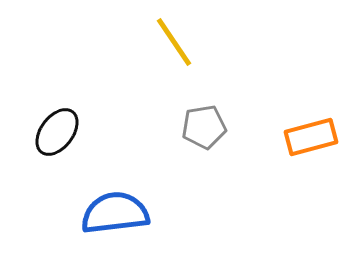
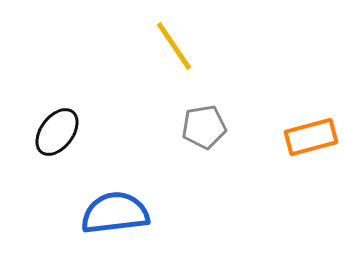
yellow line: moved 4 px down
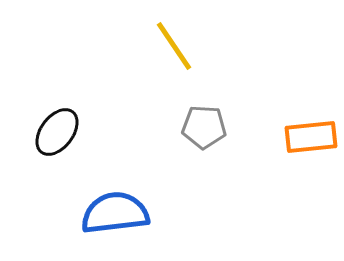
gray pentagon: rotated 12 degrees clockwise
orange rectangle: rotated 9 degrees clockwise
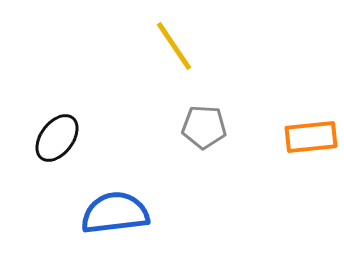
black ellipse: moved 6 px down
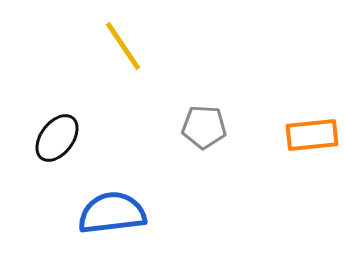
yellow line: moved 51 px left
orange rectangle: moved 1 px right, 2 px up
blue semicircle: moved 3 px left
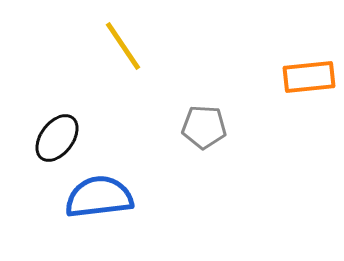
orange rectangle: moved 3 px left, 58 px up
blue semicircle: moved 13 px left, 16 px up
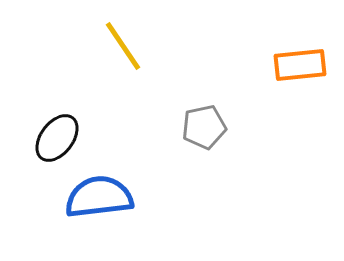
orange rectangle: moved 9 px left, 12 px up
gray pentagon: rotated 15 degrees counterclockwise
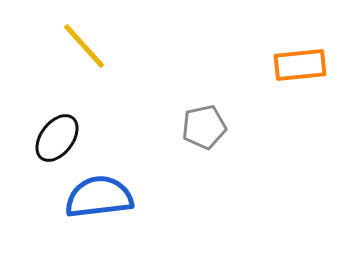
yellow line: moved 39 px left; rotated 8 degrees counterclockwise
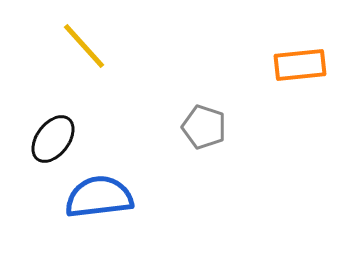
gray pentagon: rotated 30 degrees clockwise
black ellipse: moved 4 px left, 1 px down
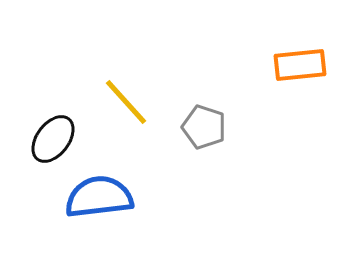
yellow line: moved 42 px right, 56 px down
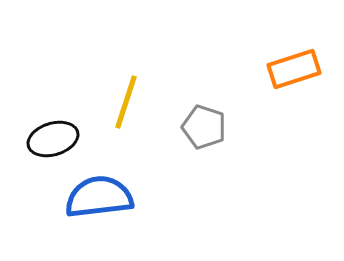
orange rectangle: moved 6 px left, 4 px down; rotated 12 degrees counterclockwise
yellow line: rotated 60 degrees clockwise
black ellipse: rotated 36 degrees clockwise
